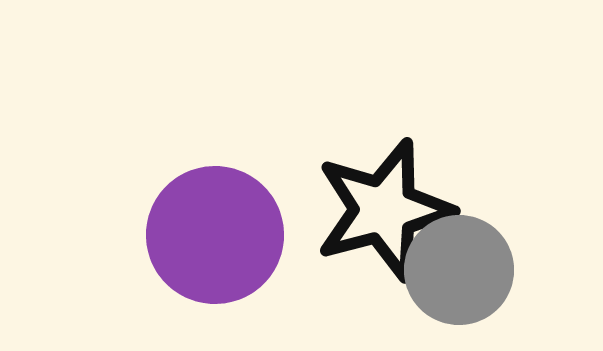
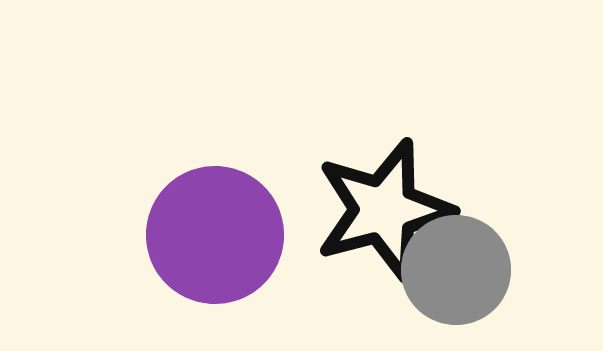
gray circle: moved 3 px left
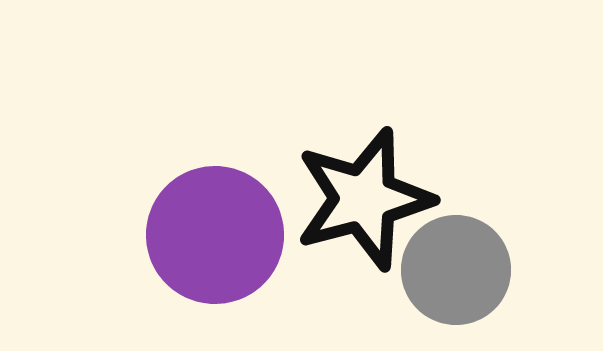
black star: moved 20 px left, 11 px up
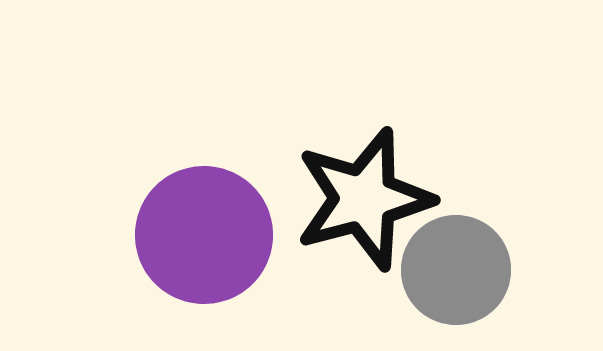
purple circle: moved 11 px left
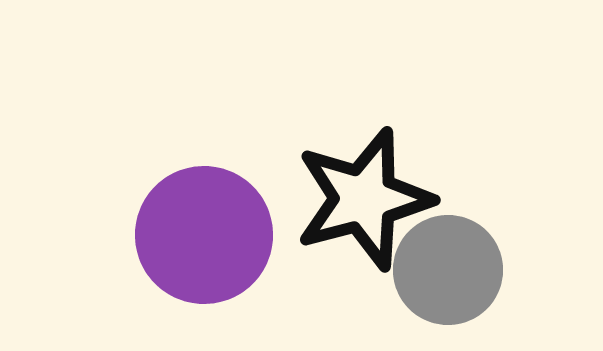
gray circle: moved 8 px left
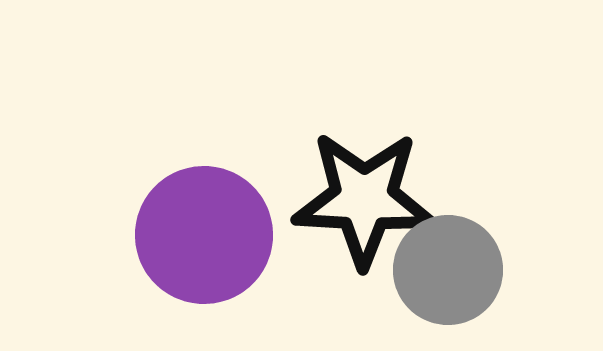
black star: rotated 18 degrees clockwise
